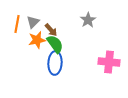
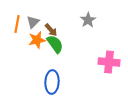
blue ellipse: moved 3 px left, 19 px down
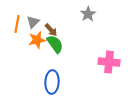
gray star: moved 6 px up
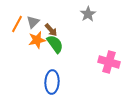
orange line: rotated 18 degrees clockwise
pink cross: rotated 10 degrees clockwise
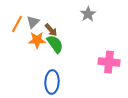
orange star: rotated 12 degrees clockwise
pink cross: rotated 10 degrees counterclockwise
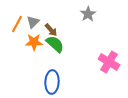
orange star: moved 3 px left, 2 px down
green semicircle: rotated 12 degrees counterclockwise
pink cross: rotated 25 degrees clockwise
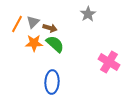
brown arrow: moved 1 px left, 2 px up; rotated 32 degrees counterclockwise
orange star: moved 1 px down
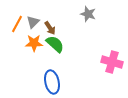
gray star: rotated 21 degrees counterclockwise
brown arrow: rotated 40 degrees clockwise
pink cross: moved 3 px right; rotated 15 degrees counterclockwise
blue ellipse: rotated 15 degrees counterclockwise
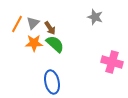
gray star: moved 7 px right, 3 px down
gray triangle: moved 1 px down
